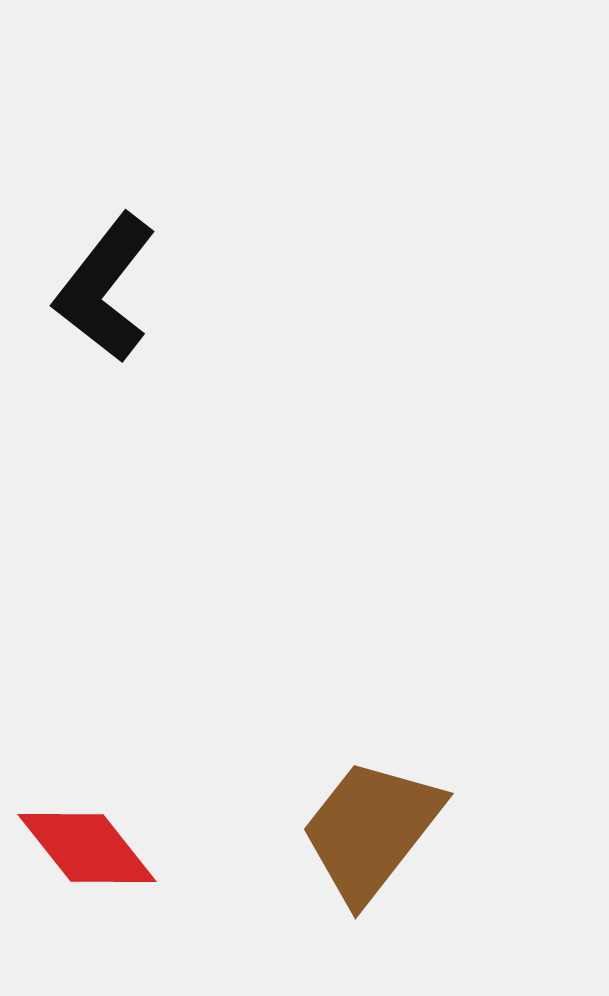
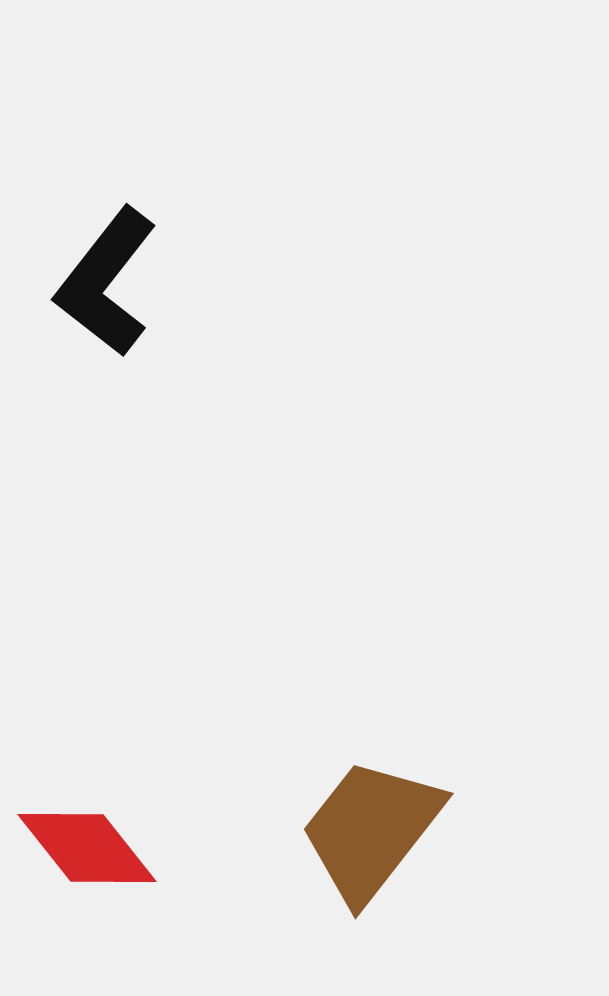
black L-shape: moved 1 px right, 6 px up
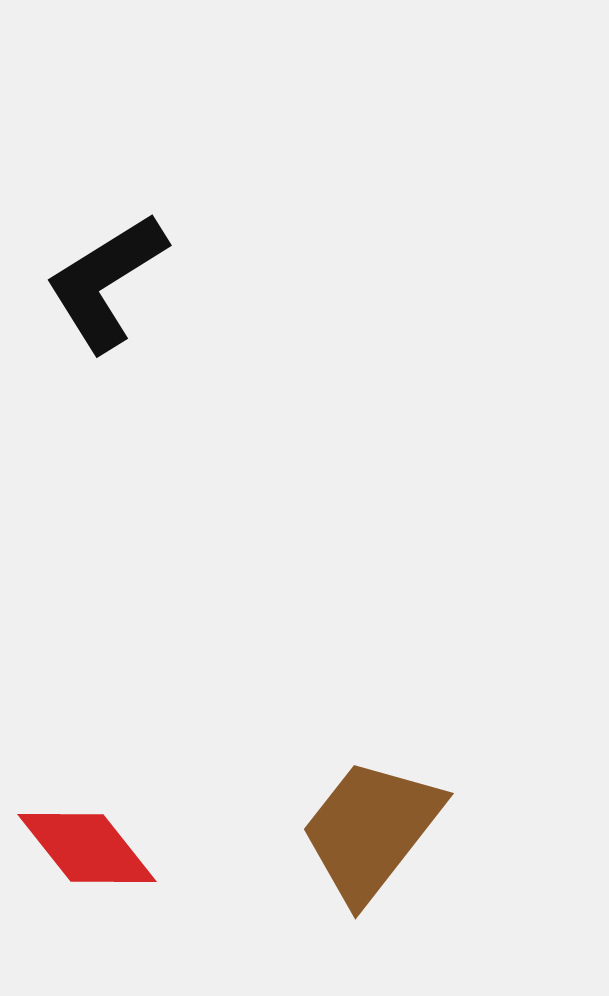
black L-shape: rotated 20 degrees clockwise
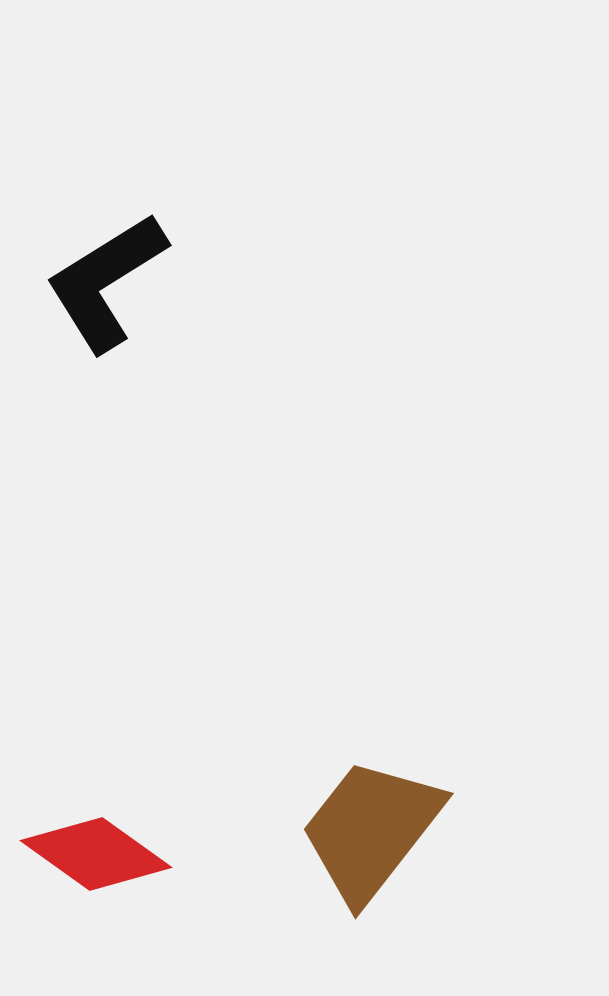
red diamond: moved 9 px right, 6 px down; rotated 16 degrees counterclockwise
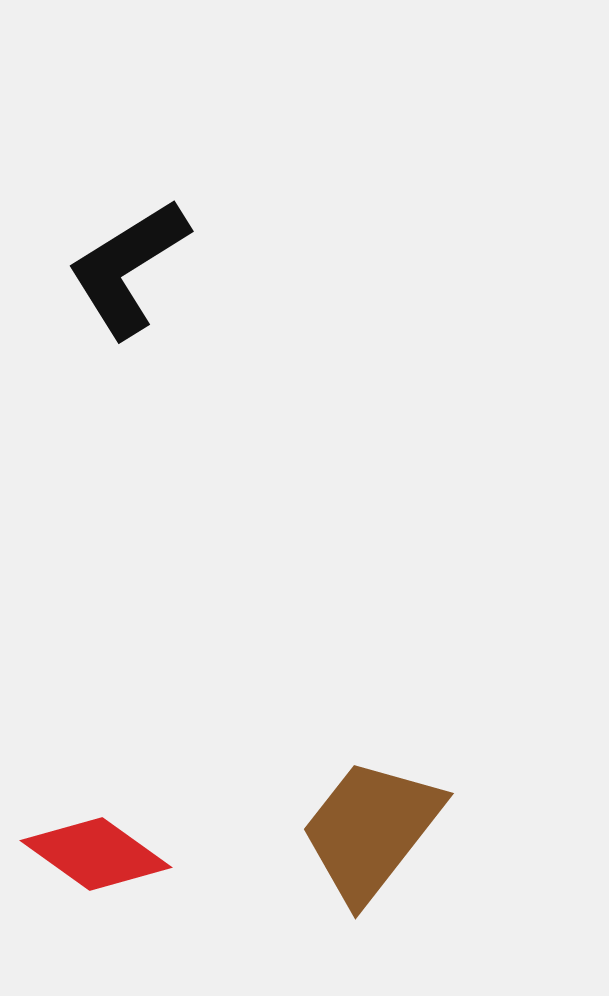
black L-shape: moved 22 px right, 14 px up
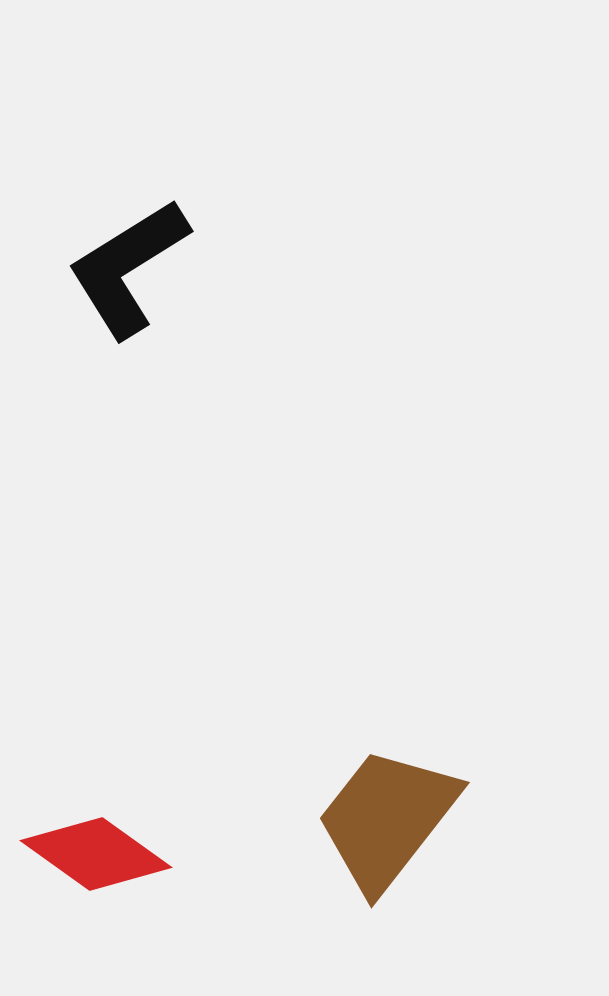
brown trapezoid: moved 16 px right, 11 px up
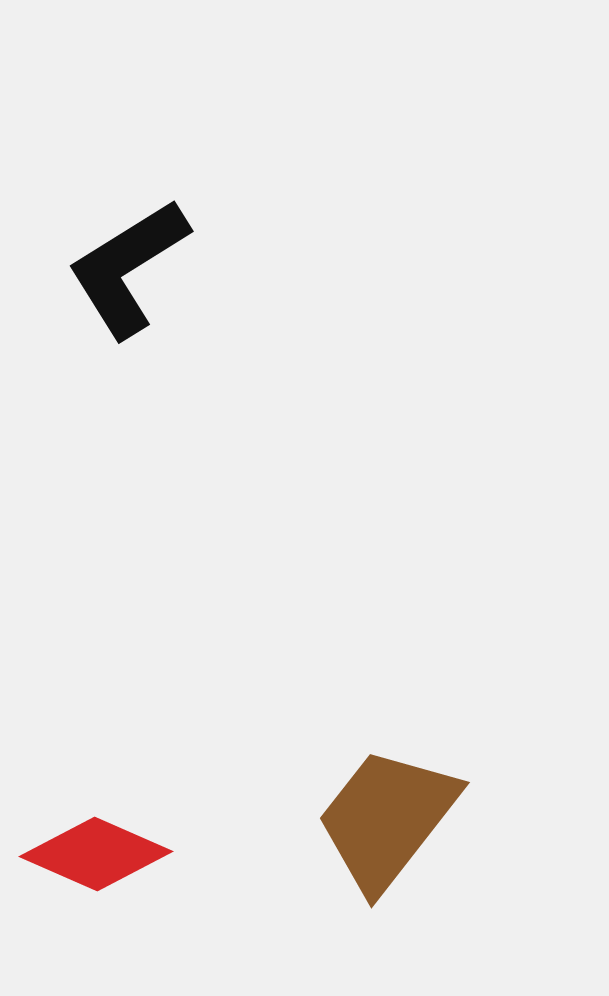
red diamond: rotated 12 degrees counterclockwise
